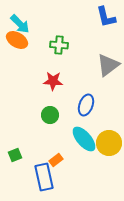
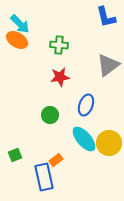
red star: moved 7 px right, 4 px up; rotated 12 degrees counterclockwise
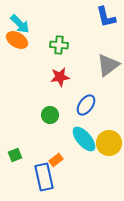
blue ellipse: rotated 15 degrees clockwise
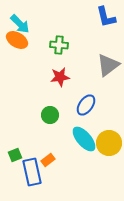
orange rectangle: moved 8 px left
blue rectangle: moved 12 px left, 5 px up
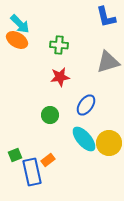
gray triangle: moved 3 px up; rotated 20 degrees clockwise
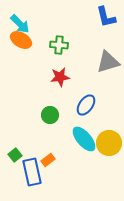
orange ellipse: moved 4 px right
green square: rotated 16 degrees counterclockwise
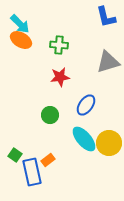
green square: rotated 16 degrees counterclockwise
